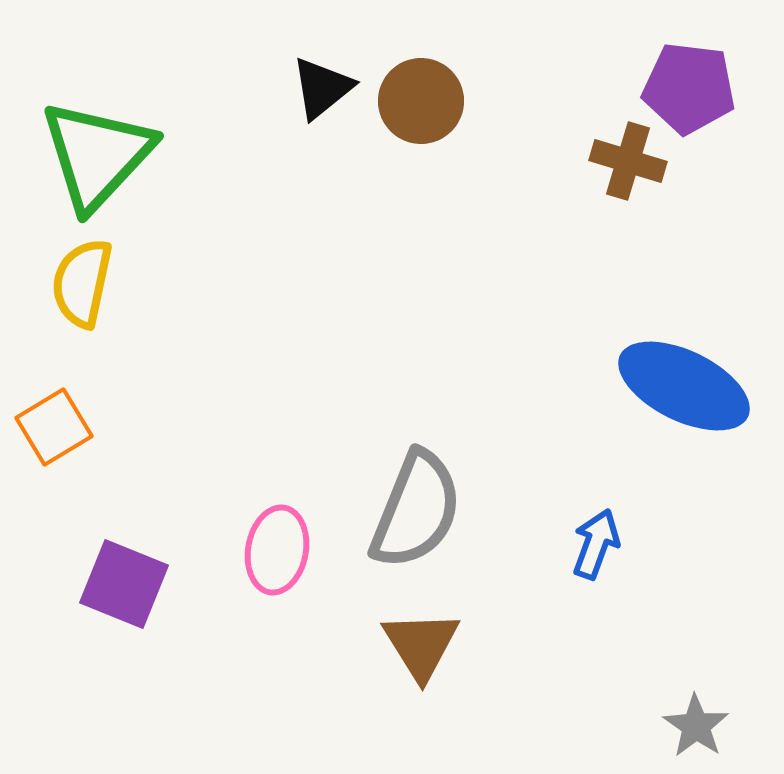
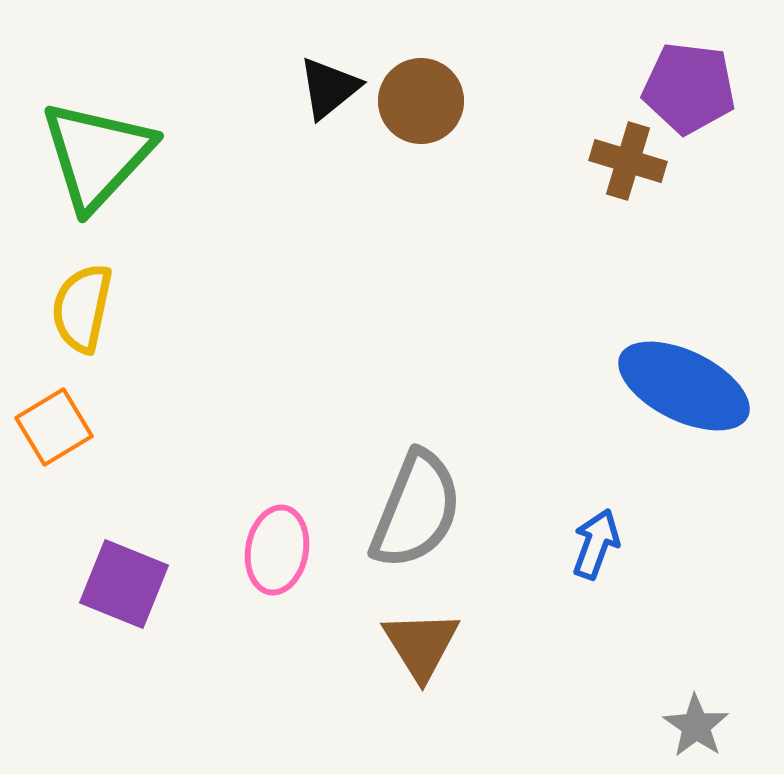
black triangle: moved 7 px right
yellow semicircle: moved 25 px down
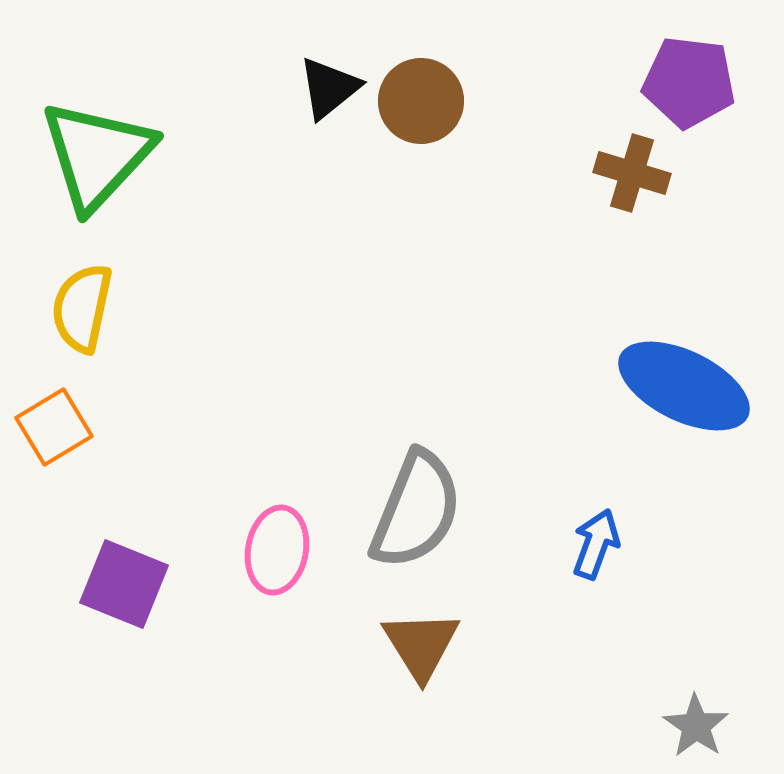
purple pentagon: moved 6 px up
brown cross: moved 4 px right, 12 px down
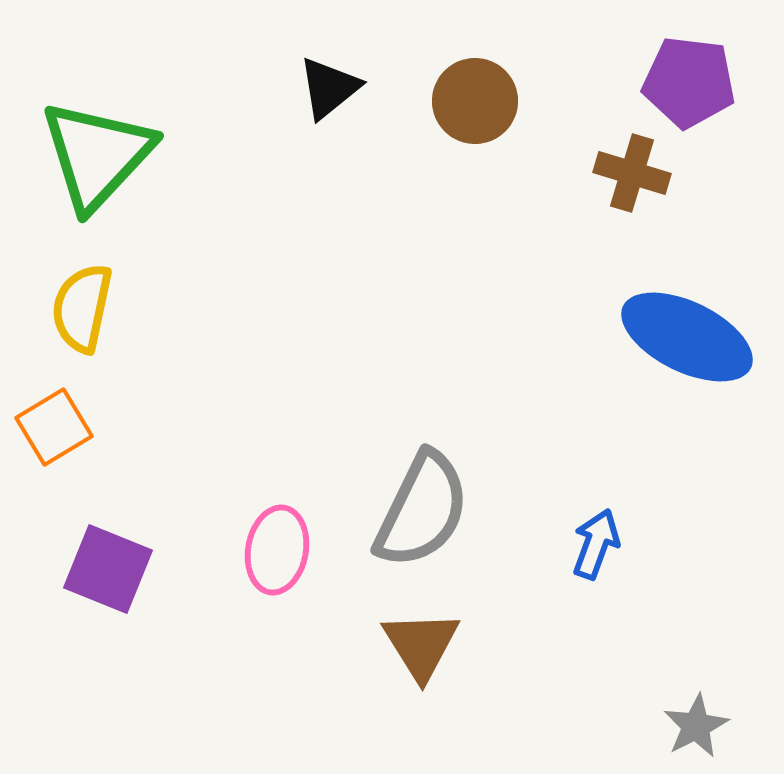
brown circle: moved 54 px right
blue ellipse: moved 3 px right, 49 px up
gray semicircle: moved 6 px right; rotated 4 degrees clockwise
purple square: moved 16 px left, 15 px up
gray star: rotated 10 degrees clockwise
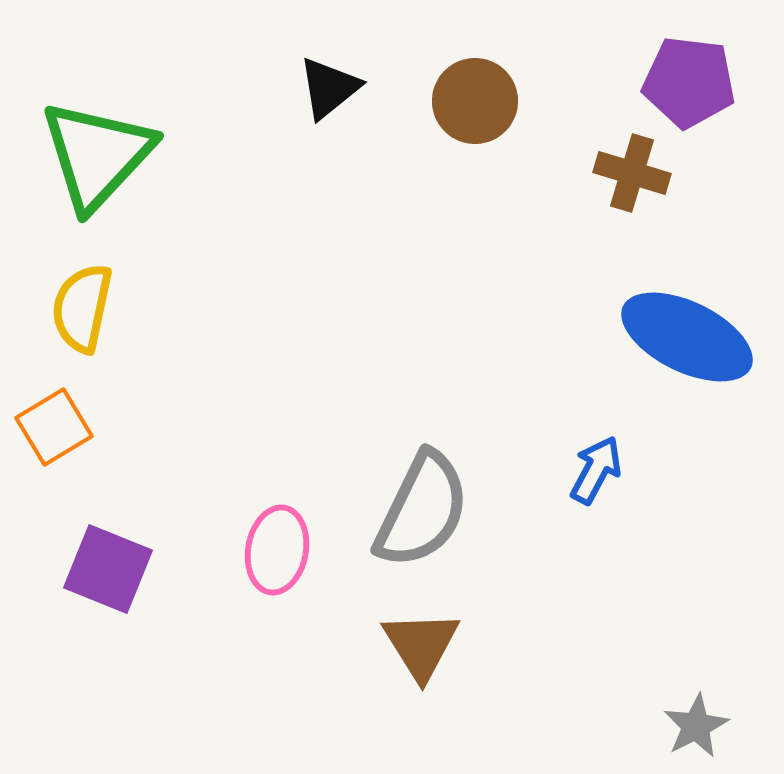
blue arrow: moved 74 px up; rotated 8 degrees clockwise
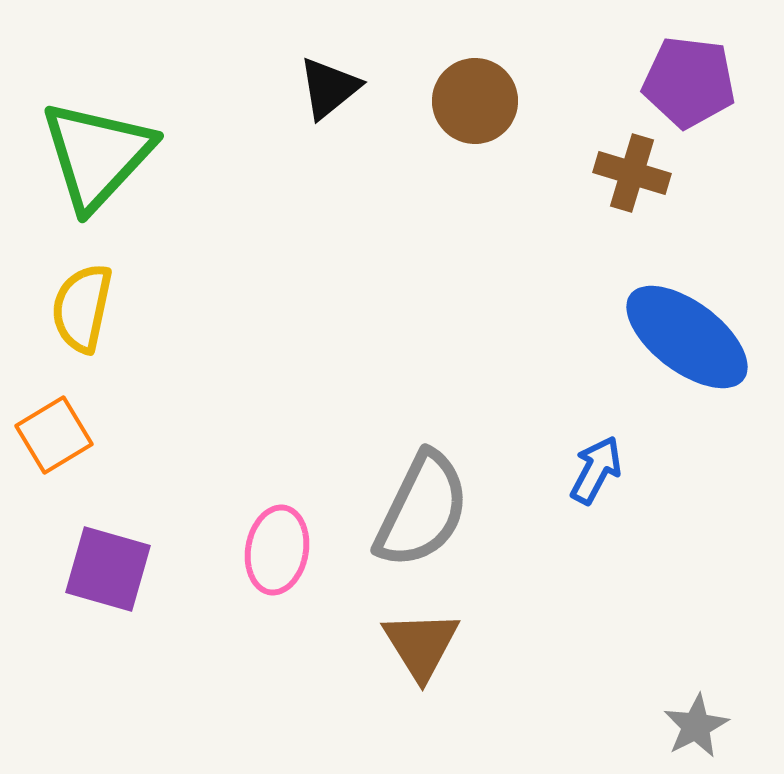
blue ellipse: rotated 11 degrees clockwise
orange square: moved 8 px down
purple square: rotated 6 degrees counterclockwise
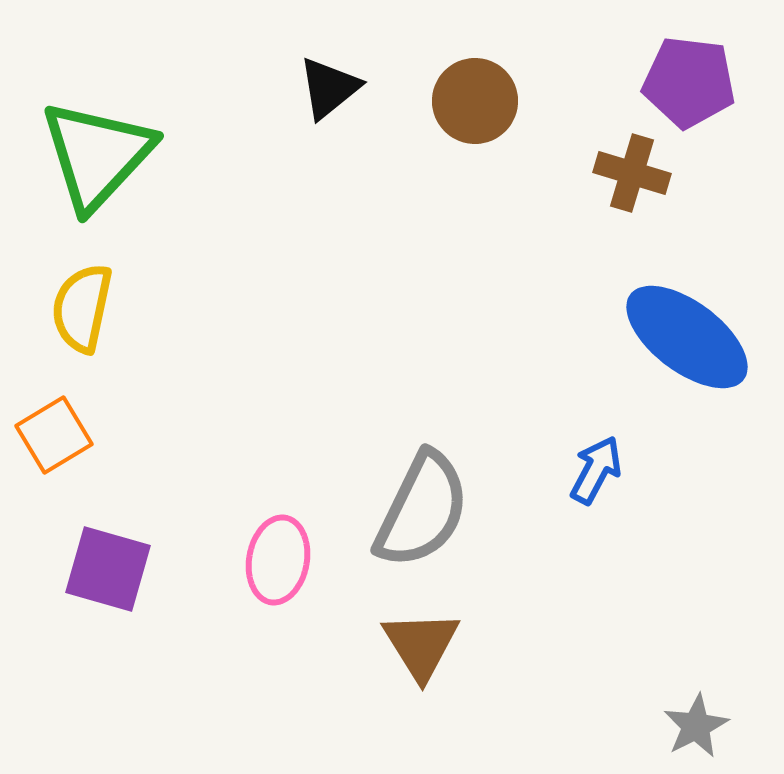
pink ellipse: moved 1 px right, 10 px down
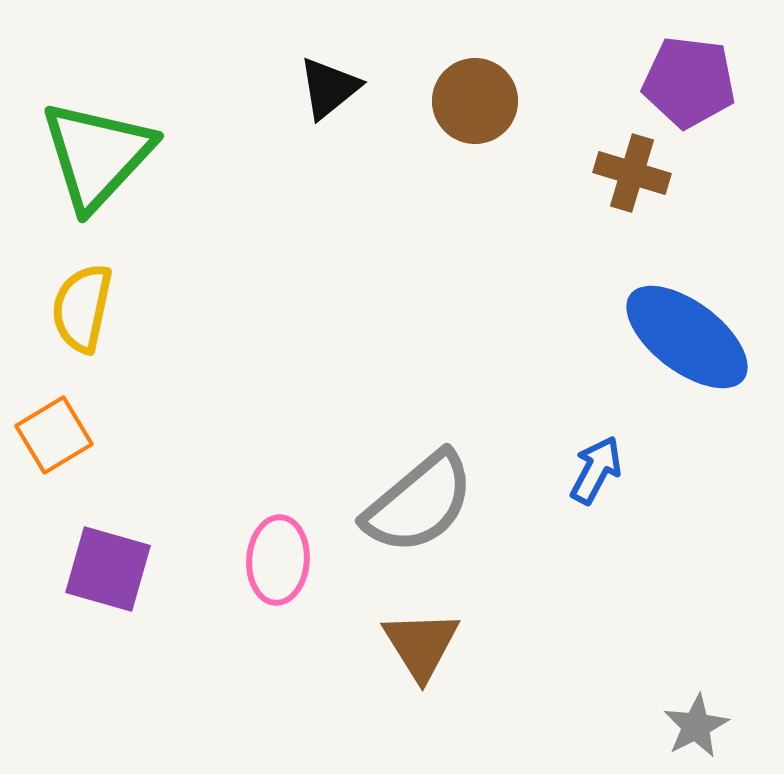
gray semicircle: moved 3 px left, 7 px up; rotated 24 degrees clockwise
pink ellipse: rotated 6 degrees counterclockwise
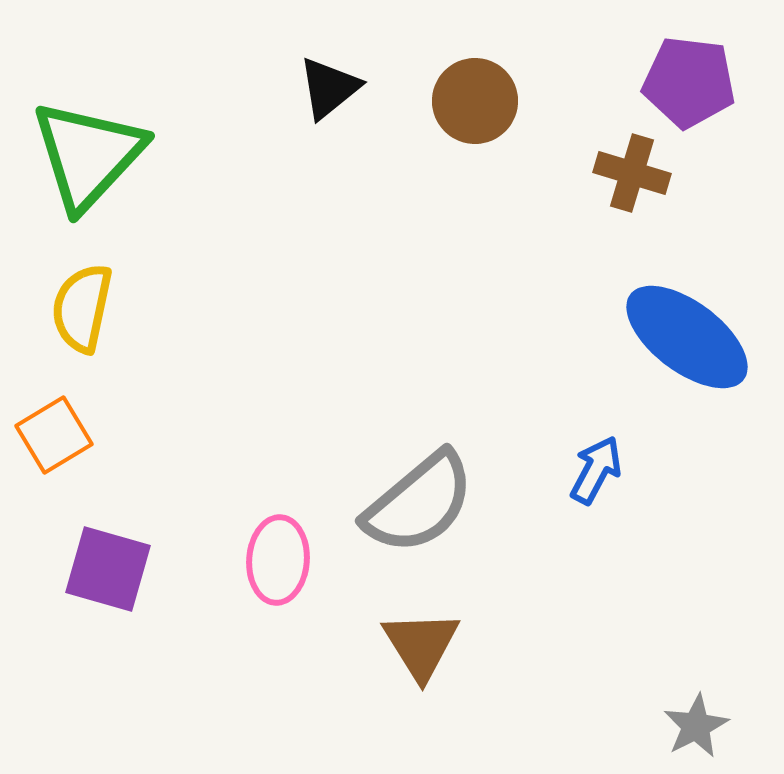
green triangle: moved 9 px left
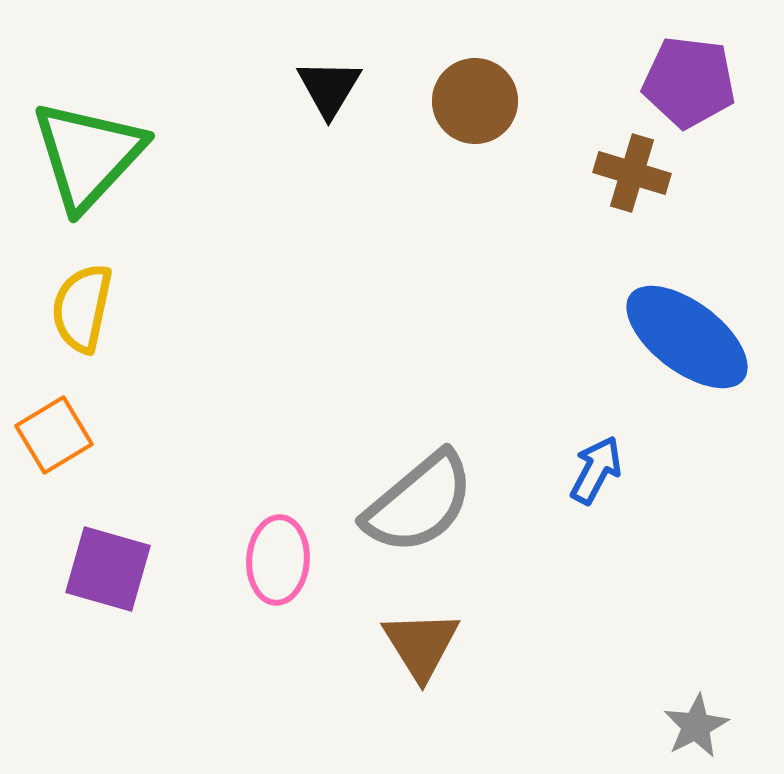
black triangle: rotated 20 degrees counterclockwise
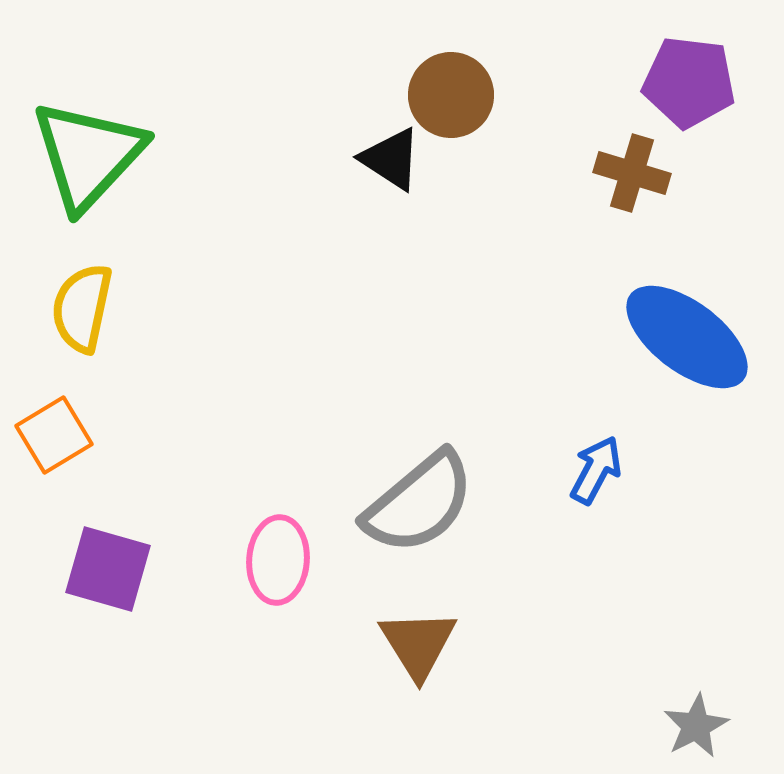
black triangle: moved 62 px right, 71 px down; rotated 28 degrees counterclockwise
brown circle: moved 24 px left, 6 px up
brown triangle: moved 3 px left, 1 px up
